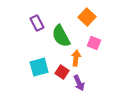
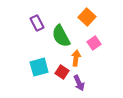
pink square: rotated 32 degrees clockwise
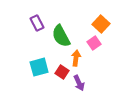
orange square: moved 14 px right, 7 px down
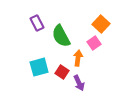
orange arrow: moved 2 px right
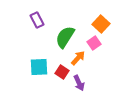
purple rectangle: moved 3 px up
green semicircle: moved 4 px right, 1 px down; rotated 60 degrees clockwise
orange arrow: rotated 35 degrees clockwise
cyan square: rotated 12 degrees clockwise
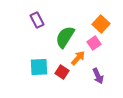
purple arrow: moved 19 px right, 7 px up
